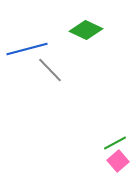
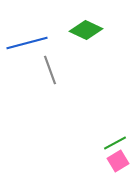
blue line: moved 6 px up
gray line: rotated 24 degrees clockwise
pink square: rotated 10 degrees clockwise
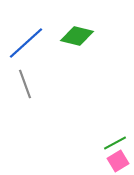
green diamond: moved 9 px left, 6 px down; rotated 12 degrees counterclockwise
blue line: moved 1 px left; rotated 27 degrees counterclockwise
gray line: moved 25 px left, 14 px down
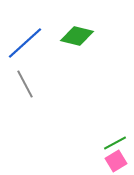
blue line: moved 1 px left
gray line: rotated 8 degrees counterclockwise
pink square: moved 2 px left
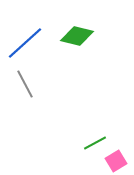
green line: moved 20 px left
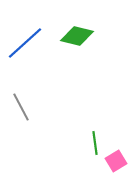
gray line: moved 4 px left, 23 px down
green line: rotated 70 degrees counterclockwise
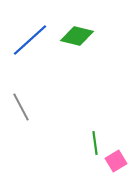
blue line: moved 5 px right, 3 px up
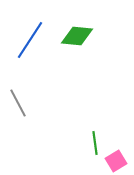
green diamond: rotated 8 degrees counterclockwise
blue line: rotated 15 degrees counterclockwise
gray line: moved 3 px left, 4 px up
